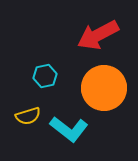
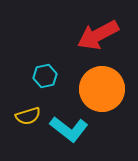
orange circle: moved 2 px left, 1 px down
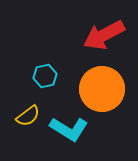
red arrow: moved 6 px right
yellow semicircle: rotated 20 degrees counterclockwise
cyan L-shape: rotated 6 degrees counterclockwise
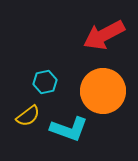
cyan hexagon: moved 6 px down
orange circle: moved 1 px right, 2 px down
cyan L-shape: rotated 12 degrees counterclockwise
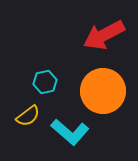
cyan L-shape: moved 1 px right, 3 px down; rotated 21 degrees clockwise
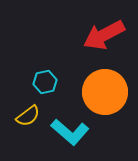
orange circle: moved 2 px right, 1 px down
